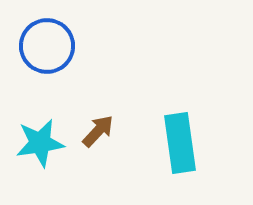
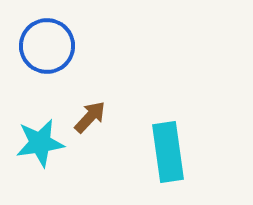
brown arrow: moved 8 px left, 14 px up
cyan rectangle: moved 12 px left, 9 px down
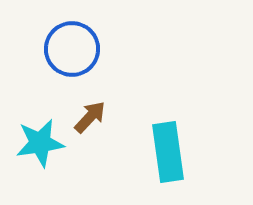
blue circle: moved 25 px right, 3 px down
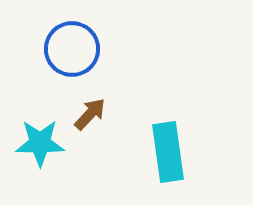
brown arrow: moved 3 px up
cyan star: rotated 9 degrees clockwise
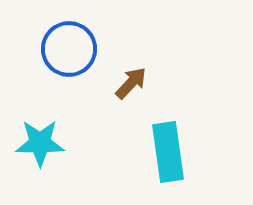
blue circle: moved 3 px left
brown arrow: moved 41 px right, 31 px up
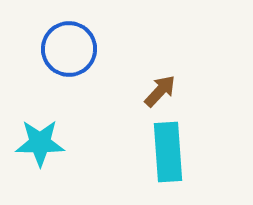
brown arrow: moved 29 px right, 8 px down
cyan rectangle: rotated 4 degrees clockwise
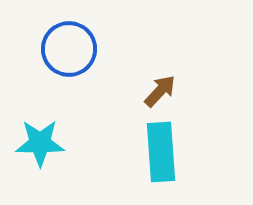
cyan rectangle: moved 7 px left
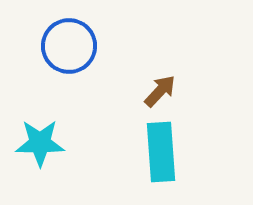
blue circle: moved 3 px up
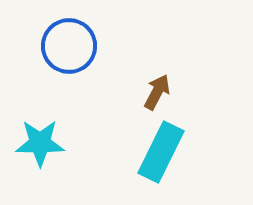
brown arrow: moved 3 px left, 1 px down; rotated 15 degrees counterclockwise
cyan rectangle: rotated 30 degrees clockwise
